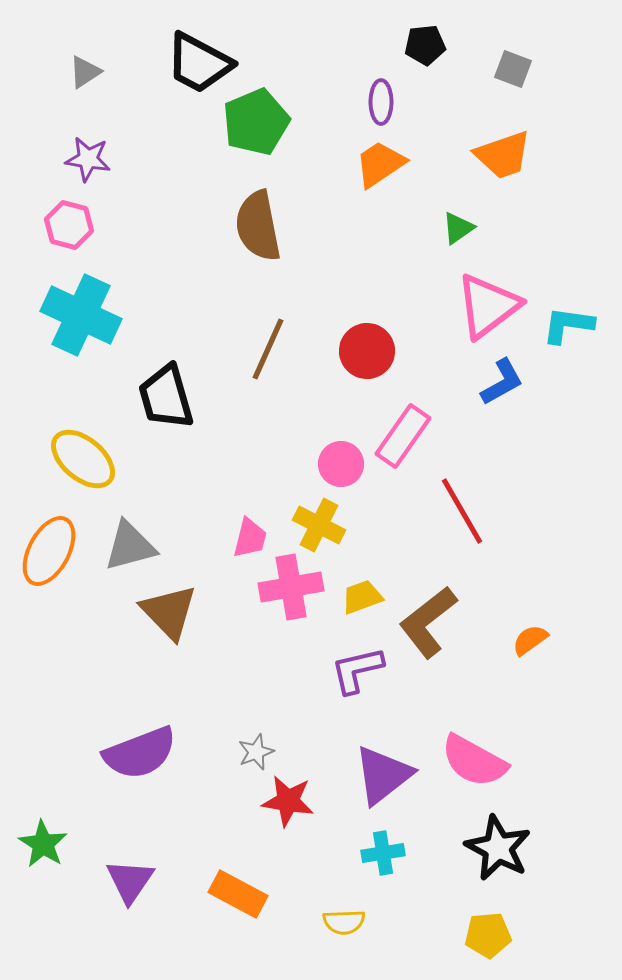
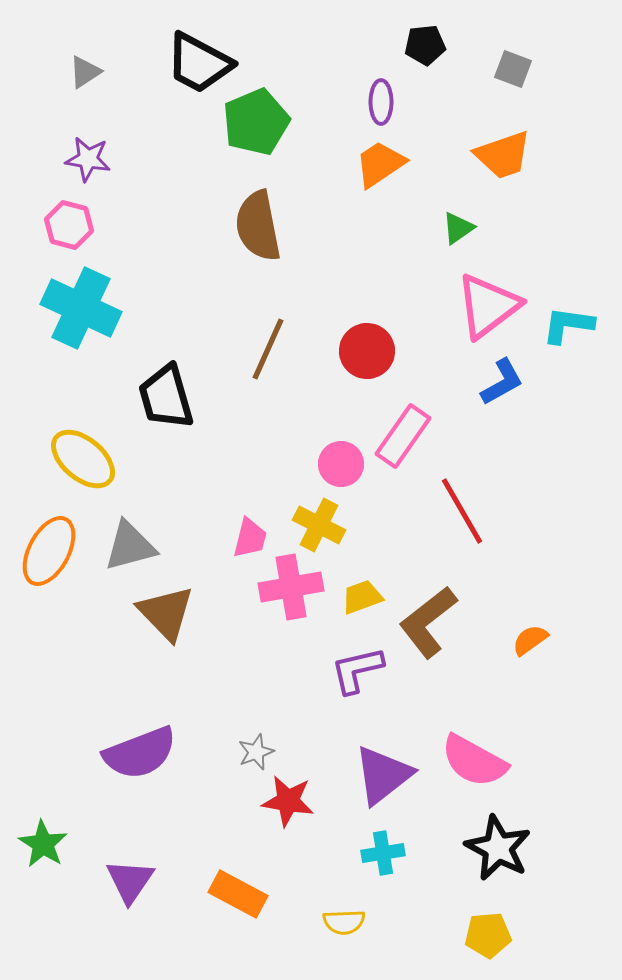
cyan cross at (81, 315): moved 7 px up
brown triangle at (169, 612): moved 3 px left, 1 px down
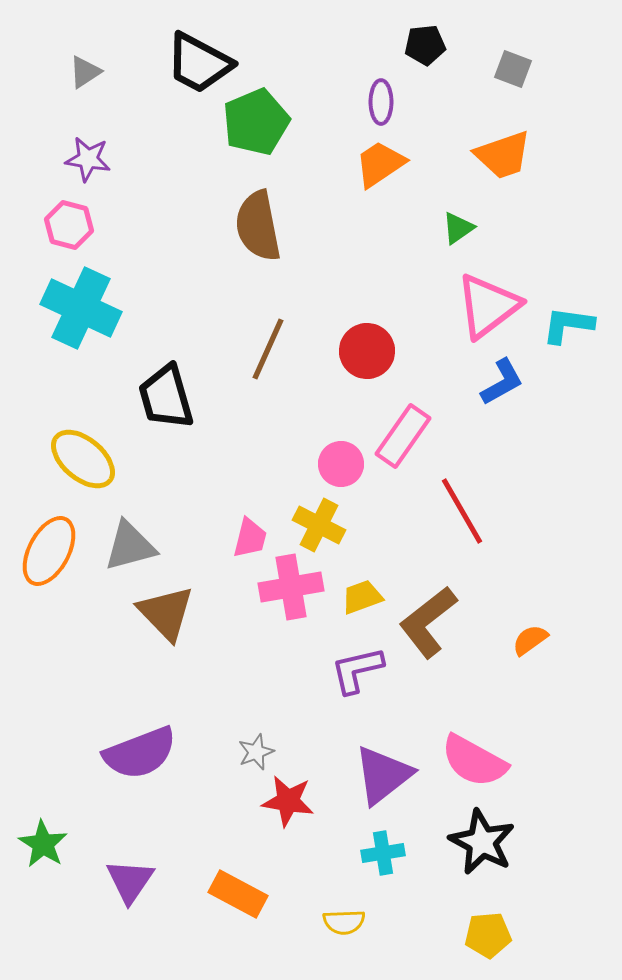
black star at (498, 848): moved 16 px left, 6 px up
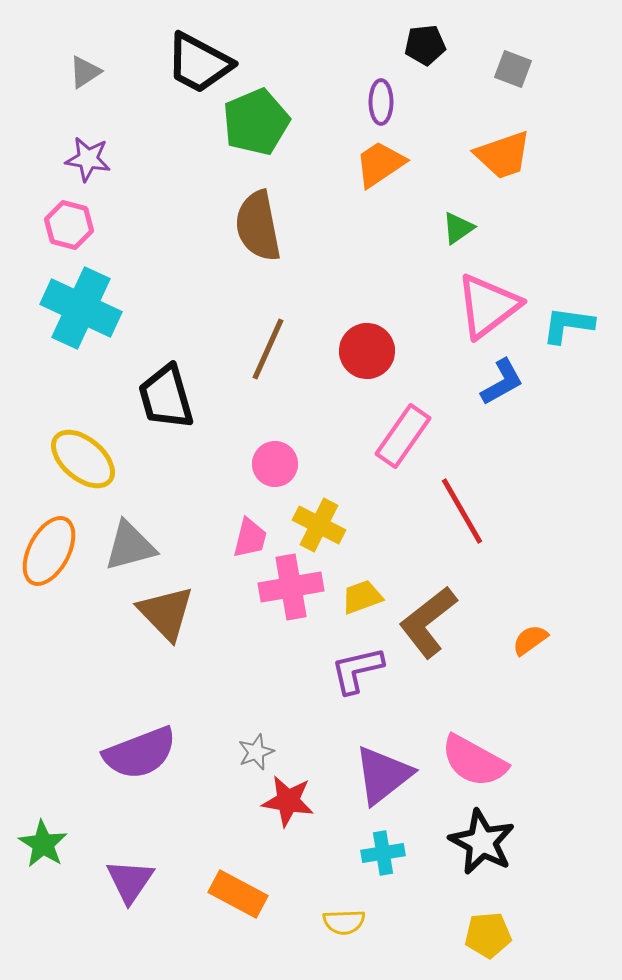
pink circle at (341, 464): moved 66 px left
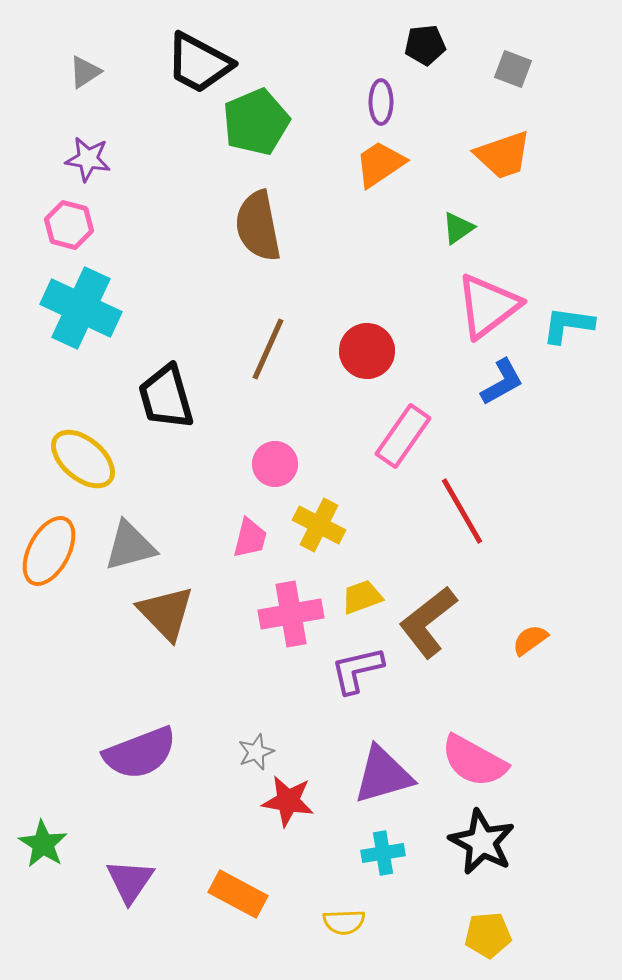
pink cross at (291, 587): moved 27 px down
purple triangle at (383, 775): rotated 22 degrees clockwise
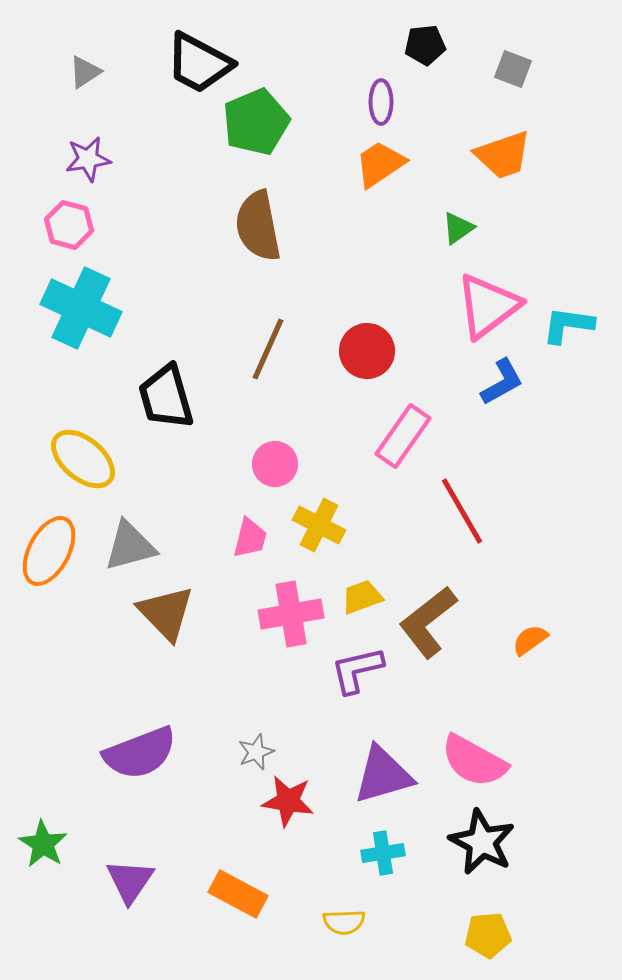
purple star at (88, 159): rotated 18 degrees counterclockwise
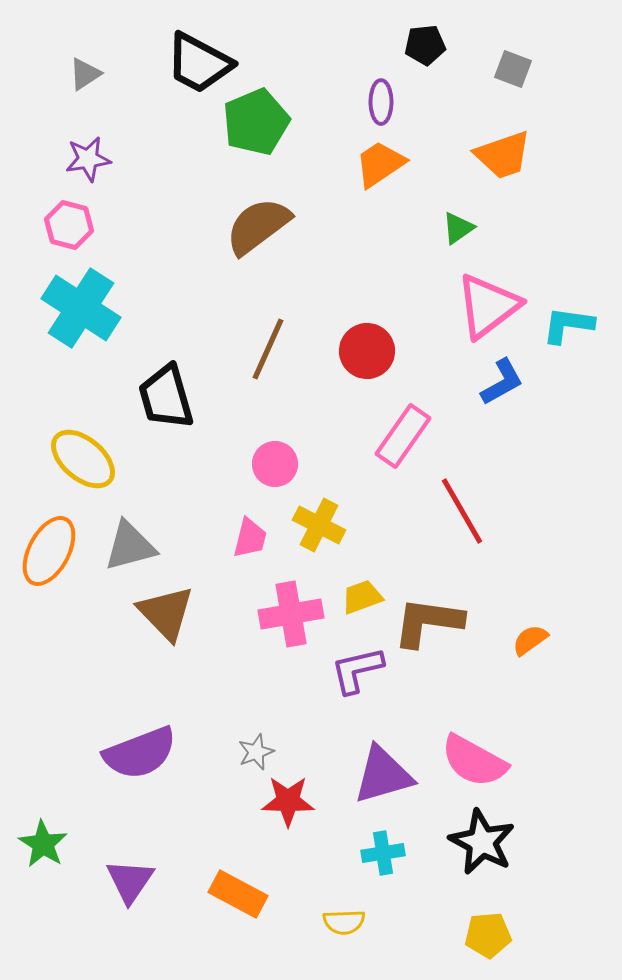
gray triangle at (85, 72): moved 2 px down
brown semicircle at (258, 226): rotated 64 degrees clockwise
cyan cross at (81, 308): rotated 8 degrees clockwise
brown L-shape at (428, 622): rotated 46 degrees clockwise
red star at (288, 801): rotated 8 degrees counterclockwise
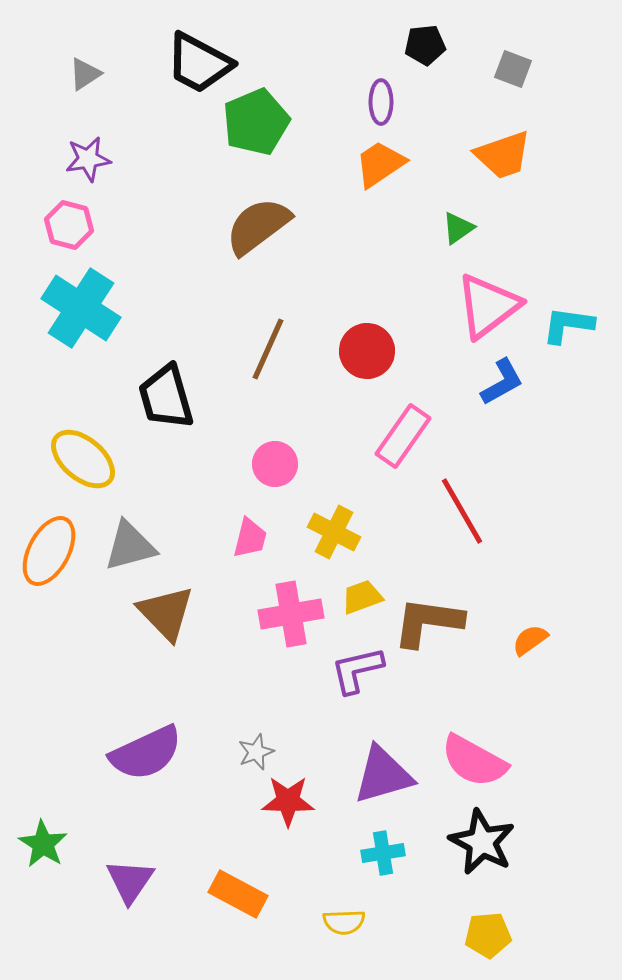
yellow cross at (319, 525): moved 15 px right, 7 px down
purple semicircle at (140, 753): moved 6 px right; rotated 4 degrees counterclockwise
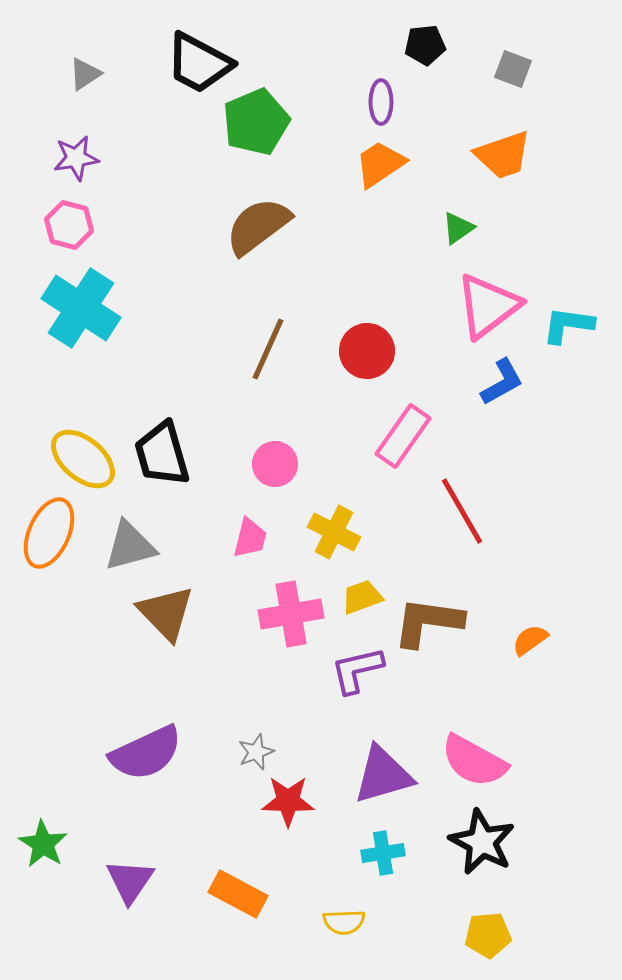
purple star at (88, 159): moved 12 px left, 1 px up
black trapezoid at (166, 397): moved 4 px left, 57 px down
orange ellipse at (49, 551): moved 18 px up; rotated 4 degrees counterclockwise
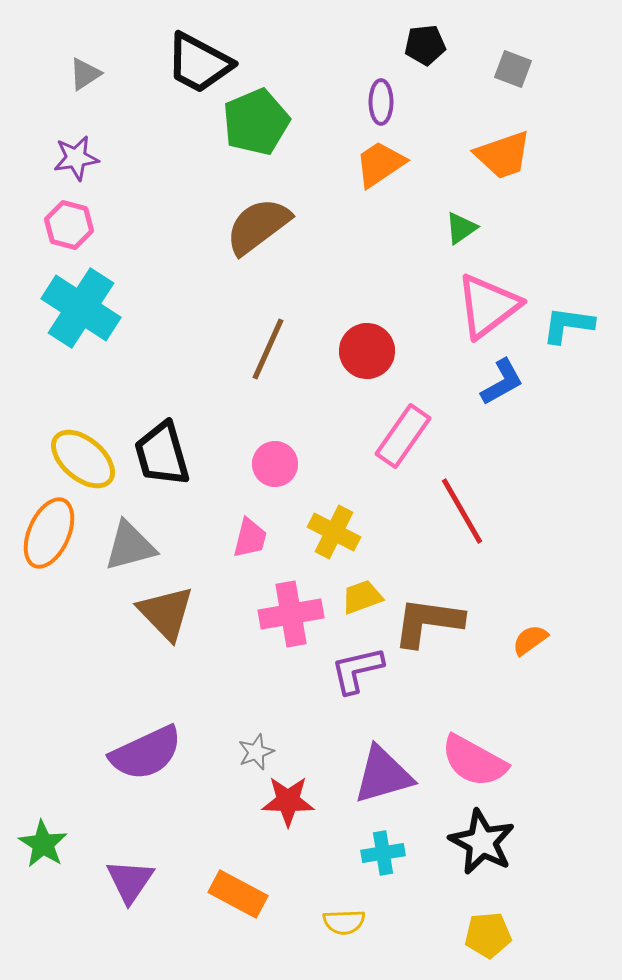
green triangle at (458, 228): moved 3 px right
